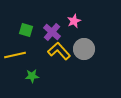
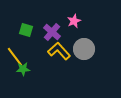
yellow line: moved 2 px down; rotated 65 degrees clockwise
green star: moved 9 px left, 7 px up
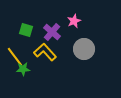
yellow L-shape: moved 14 px left, 1 px down
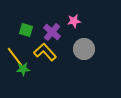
pink star: rotated 16 degrees clockwise
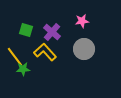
pink star: moved 8 px right
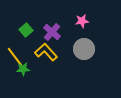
green square: rotated 32 degrees clockwise
yellow L-shape: moved 1 px right
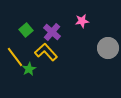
gray circle: moved 24 px right, 1 px up
green star: moved 6 px right; rotated 24 degrees counterclockwise
